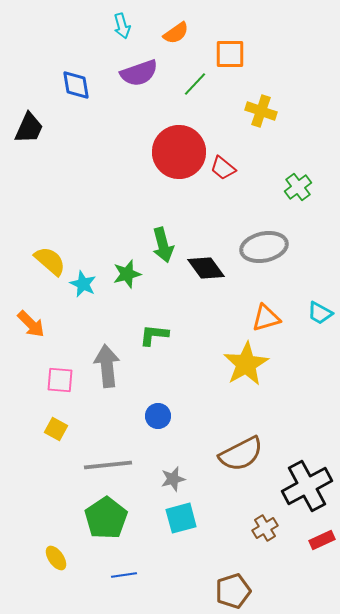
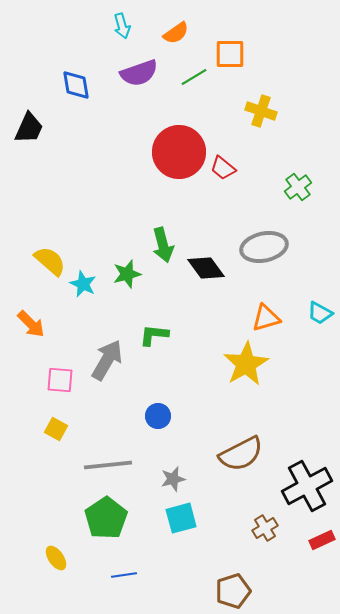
green line: moved 1 px left, 7 px up; rotated 16 degrees clockwise
gray arrow: moved 6 px up; rotated 36 degrees clockwise
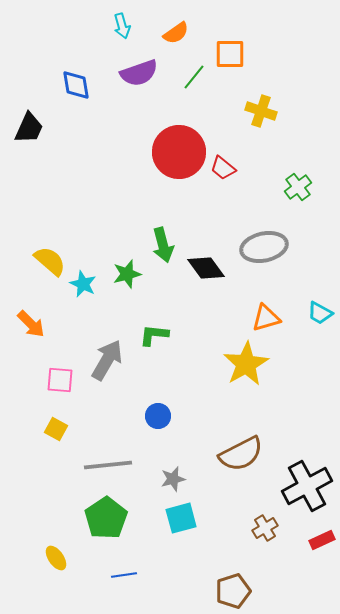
green line: rotated 20 degrees counterclockwise
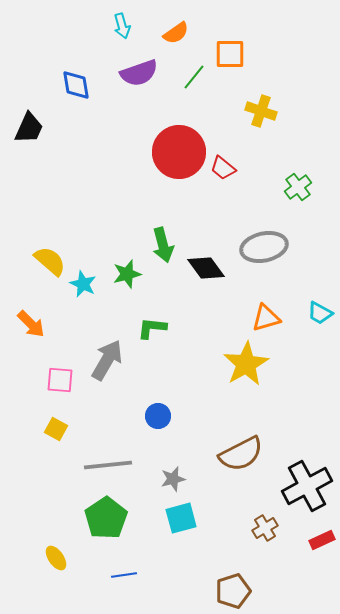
green L-shape: moved 2 px left, 7 px up
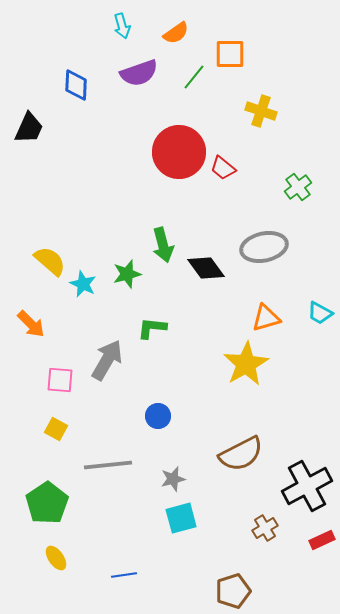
blue diamond: rotated 12 degrees clockwise
green pentagon: moved 59 px left, 15 px up
